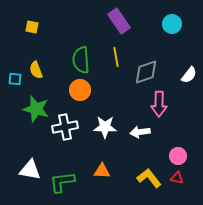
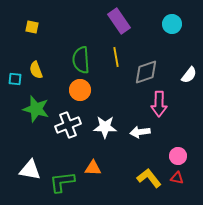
white cross: moved 3 px right, 2 px up; rotated 10 degrees counterclockwise
orange triangle: moved 9 px left, 3 px up
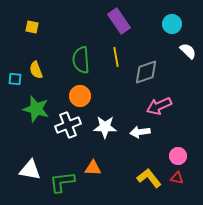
white semicircle: moved 1 px left, 24 px up; rotated 84 degrees counterclockwise
orange circle: moved 6 px down
pink arrow: moved 2 px down; rotated 65 degrees clockwise
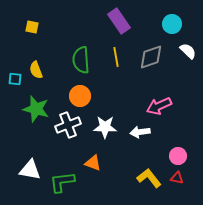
gray diamond: moved 5 px right, 15 px up
orange triangle: moved 5 px up; rotated 18 degrees clockwise
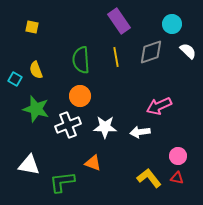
gray diamond: moved 5 px up
cyan square: rotated 24 degrees clockwise
white triangle: moved 1 px left, 5 px up
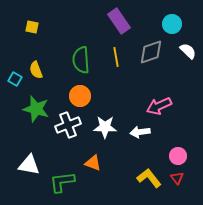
red triangle: rotated 40 degrees clockwise
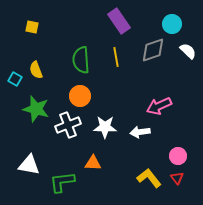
gray diamond: moved 2 px right, 2 px up
orange triangle: rotated 18 degrees counterclockwise
